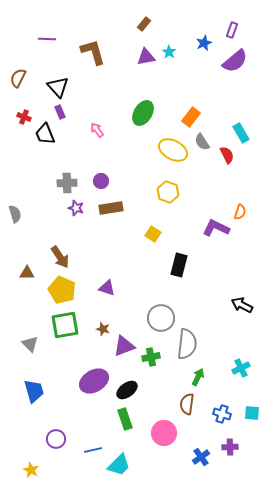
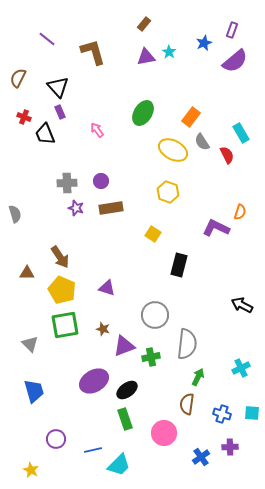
purple line at (47, 39): rotated 36 degrees clockwise
gray circle at (161, 318): moved 6 px left, 3 px up
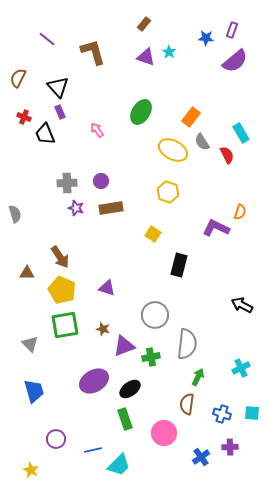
blue star at (204, 43): moved 2 px right, 5 px up; rotated 28 degrees clockwise
purple triangle at (146, 57): rotated 30 degrees clockwise
green ellipse at (143, 113): moved 2 px left, 1 px up
black ellipse at (127, 390): moved 3 px right, 1 px up
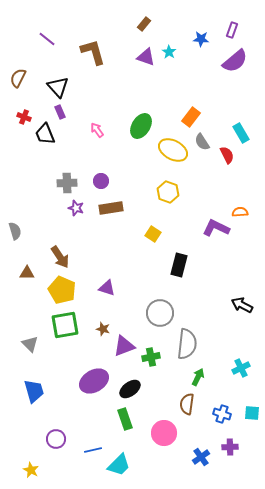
blue star at (206, 38): moved 5 px left, 1 px down
green ellipse at (141, 112): moved 14 px down
orange semicircle at (240, 212): rotated 112 degrees counterclockwise
gray semicircle at (15, 214): moved 17 px down
gray circle at (155, 315): moved 5 px right, 2 px up
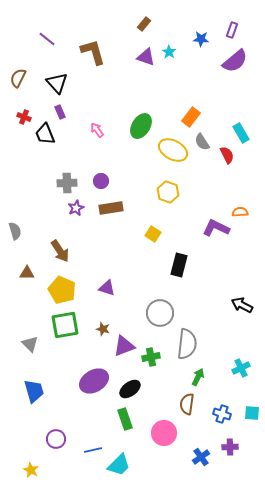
black triangle at (58, 87): moved 1 px left, 4 px up
purple star at (76, 208): rotated 28 degrees clockwise
brown arrow at (60, 257): moved 6 px up
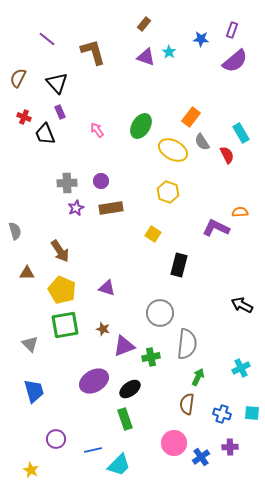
pink circle at (164, 433): moved 10 px right, 10 px down
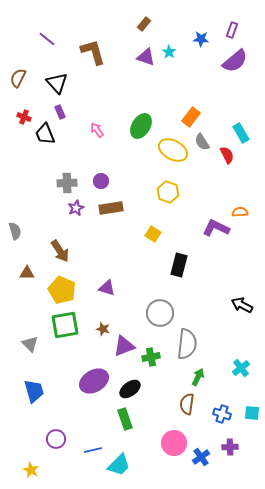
cyan cross at (241, 368): rotated 12 degrees counterclockwise
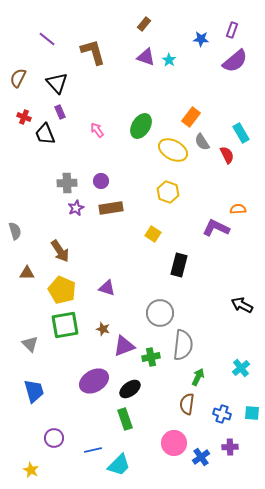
cyan star at (169, 52): moved 8 px down
orange semicircle at (240, 212): moved 2 px left, 3 px up
gray semicircle at (187, 344): moved 4 px left, 1 px down
purple circle at (56, 439): moved 2 px left, 1 px up
